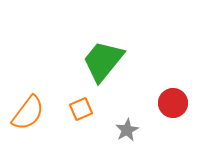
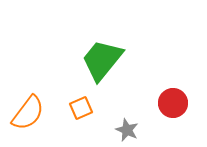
green trapezoid: moved 1 px left, 1 px up
orange square: moved 1 px up
gray star: rotated 20 degrees counterclockwise
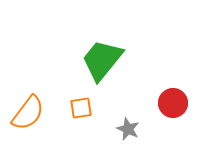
orange square: rotated 15 degrees clockwise
gray star: moved 1 px right, 1 px up
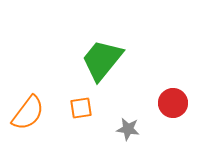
gray star: rotated 15 degrees counterclockwise
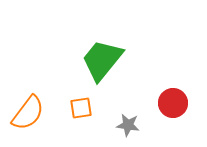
gray star: moved 4 px up
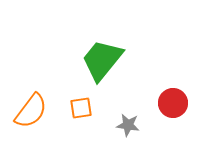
orange semicircle: moved 3 px right, 2 px up
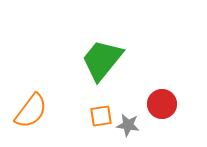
red circle: moved 11 px left, 1 px down
orange square: moved 20 px right, 8 px down
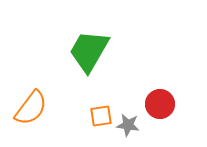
green trapezoid: moved 13 px left, 9 px up; rotated 9 degrees counterclockwise
red circle: moved 2 px left
orange semicircle: moved 3 px up
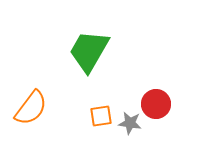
red circle: moved 4 px left
gray star: moved 2 px right, 2 px up
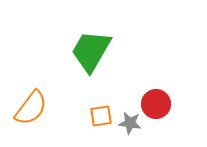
green trapezoid: moved 2 px right
